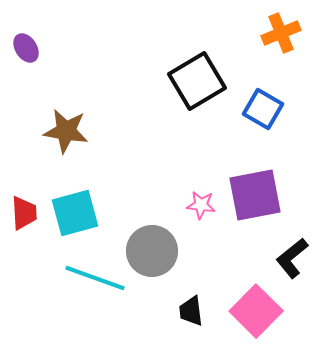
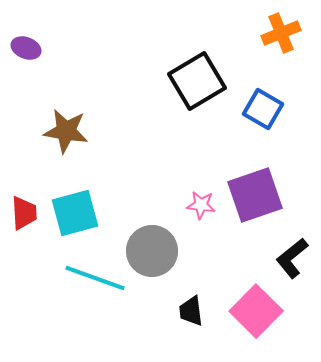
purple ellipse: rotated 36 degrees counterclockwise
purple square: rotated 8 degrees counterclockwise
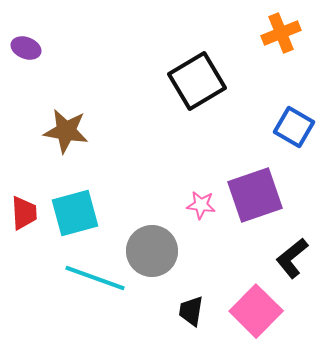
blue square: moved 31 px right, 18 px down
black trapezoid: rotated 16 degrees clockwise
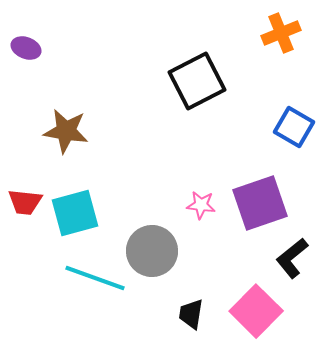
black square: rotated 4 degrees clockwise
purple square: moved 5 px right, 8 px down
red trapezoid: moved 1 px right, 11 px up; rotated 99 degrees clockwise
black trapezoid: moved 3 px down
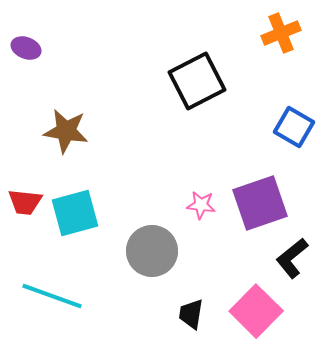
cyan line: moved 43 px left, 18 px down
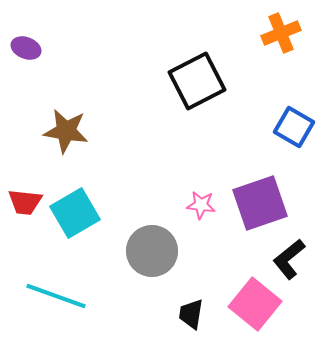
cyan square: rotated 15 degrees counterclockwise
black L-shape: moved 3 px left, 1 px down
cyan line: moved 4 px right
pink square: moved 1 px left, 7 px up; rotated 6 degrees counterclockwise
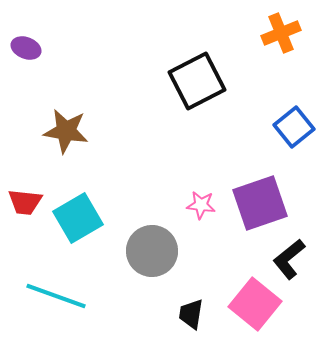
blue square: rotated 21 degrees clockwise
cyan square: moved 3 px right, 5 px down
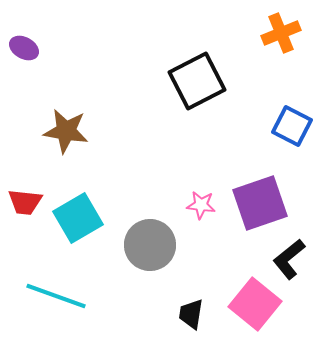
purple ellipse: moved 2 px left; rotated 8 degrees clockwise
blue square: moved 2 px left, 1 px up; rotated 24 degrees counterclockwise
gray circle: moved 2 px left, 6 px up
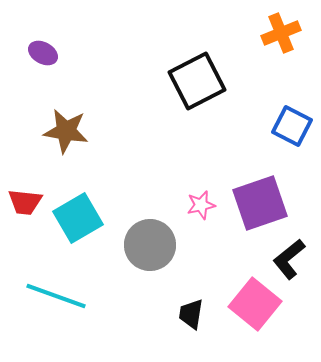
purple ellipse: moved 19 px right, 5 px down
pink star: rotated 20 degrees counterclockwise
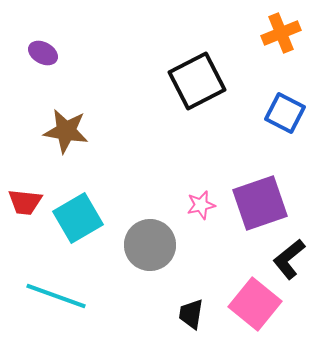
blue square: moved 7 px left, 13 px up
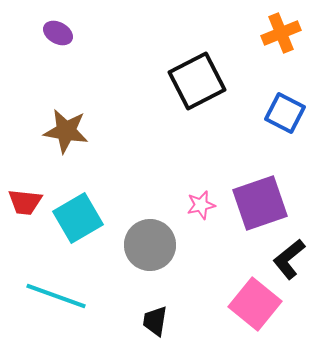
purple ellipse: moved 15 px right, 20 px up
black trapezoid: moved 36 px left, 7 px down
